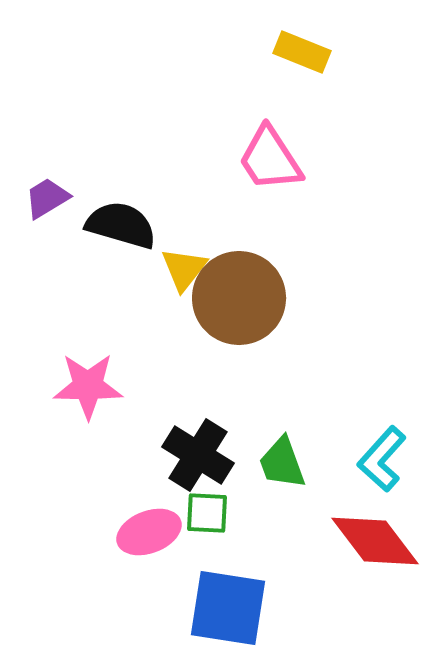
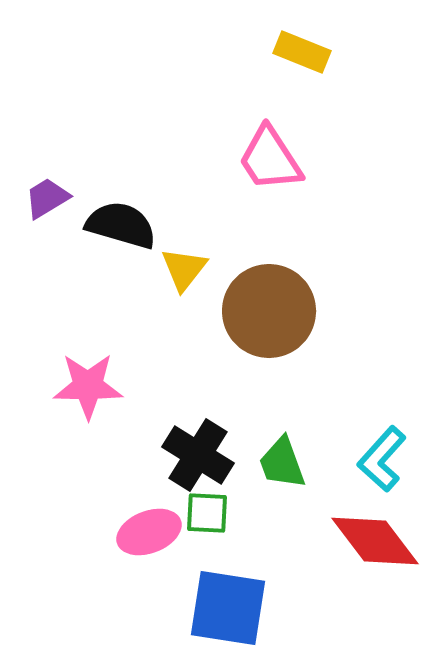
brown circle: moved 30 px right, 13 px down
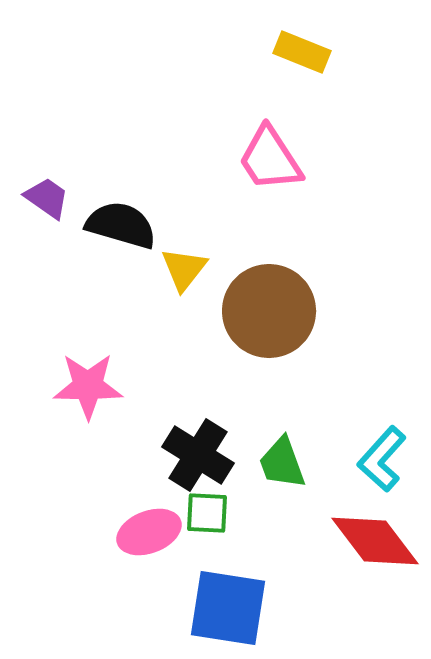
purple trapezoid: rotated 66 degrees clockwise
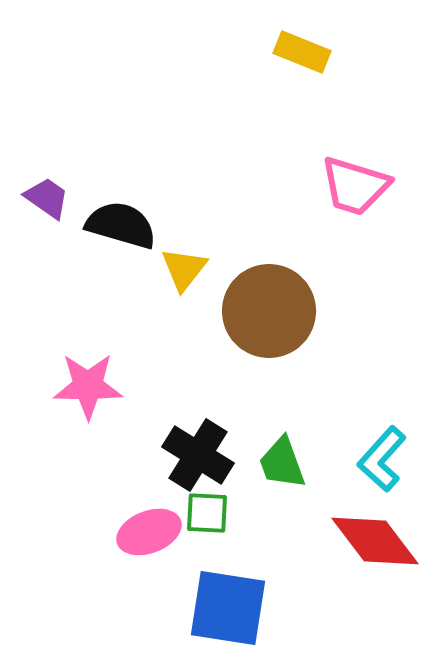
pink trapezoid: moved 85 px right, 27 px down; rotated 40 degrees counterclockwise
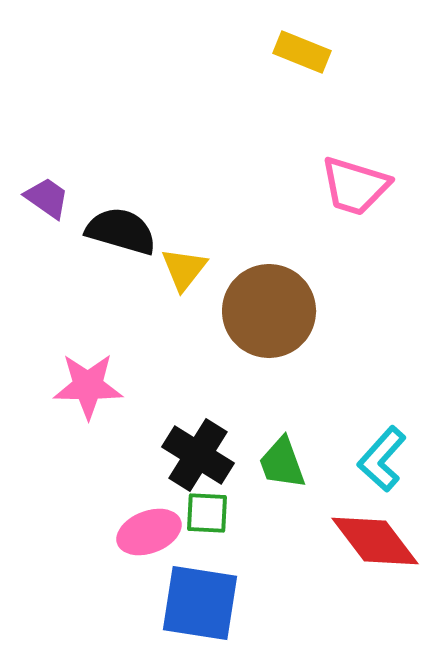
black semicircle: moved 6 px down
blue square: moved 28 px left, 5 px up
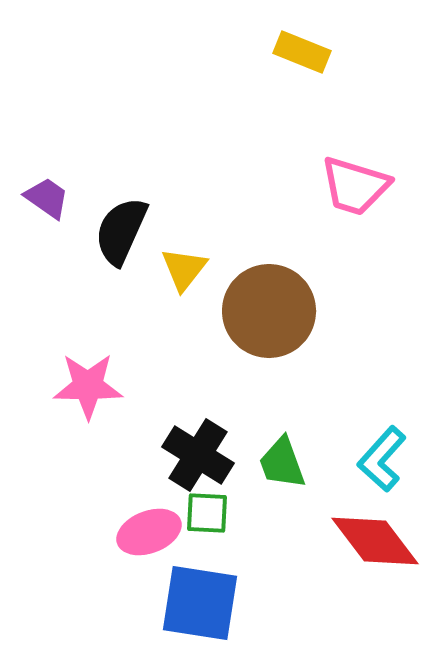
black semicircle: rotated 82 degrees counterclockwise
